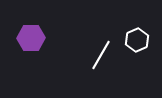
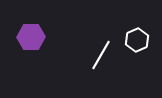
purple hexagon: moved 1 px up
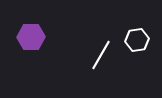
white hexagon: rotated 15 degrees clockwise
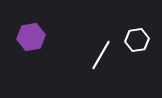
purple hexagon: rotated 8 degrees counterclockwise
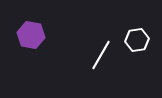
purple hexagon: moved 2 px up; rotated 20 degrees clockwise
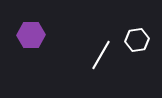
purple hexagon: rotated 12 degrees counterclockwise
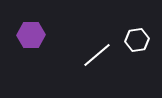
white line: moved 4 px left; rotated 20 degrees clockwise
